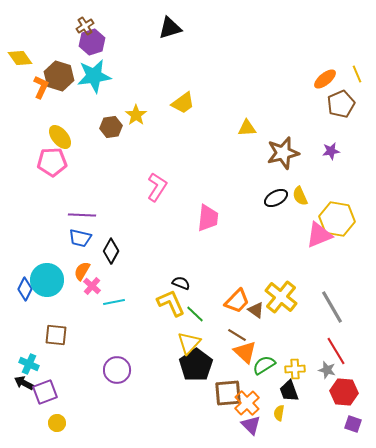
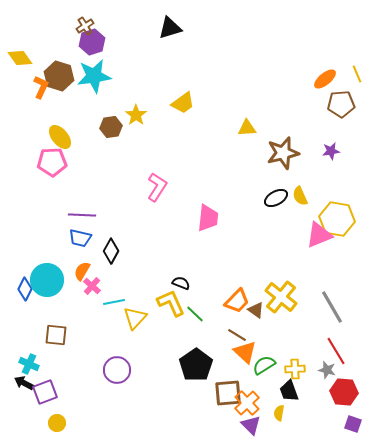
brown pentagon at (341, 104): rotated 20 degrees clockwise
yellow triangle at (189, 343): moved 54 px left, 25 px up
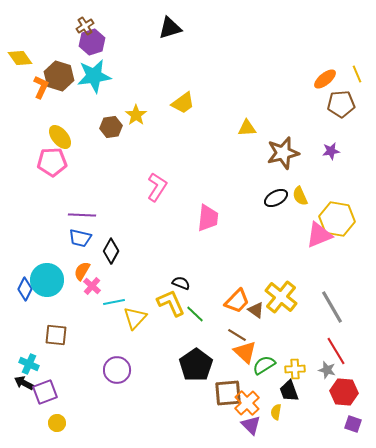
yellow semicircle at (279, 413): moved 3 px left, 1 px up
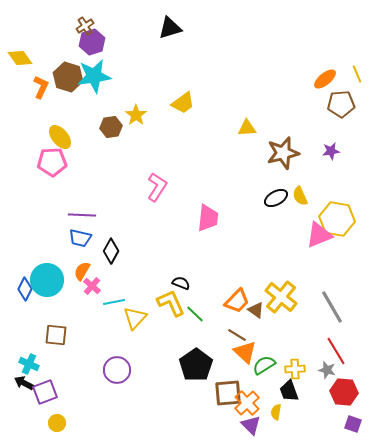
brown hexagon at (59, 76): moved 9 px right, 1 px down
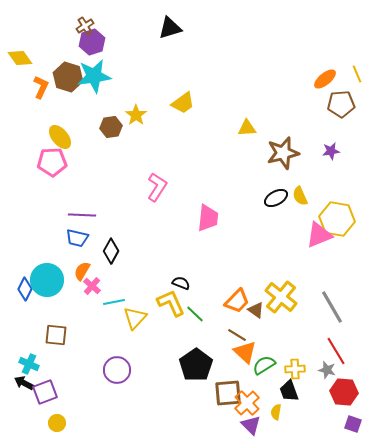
blue trapezoid at (80, 238): moved 3 px left
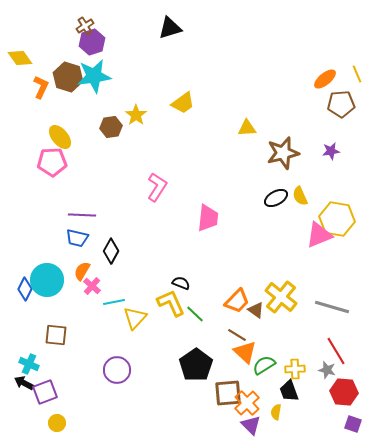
gray line at (332, 307): rotated 44 degrees counterclockwise
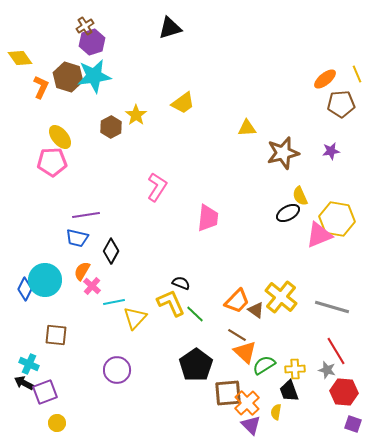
brown hexagon at (111, 127): rotated 20 degrees counterclockwise
black ellipse at (276, 198): moved 12 px right, 15 px down
purple line at (82, 215): moved 4 px right; rotated 12 degrees counterclockwise
cyan circle at (47, 280): moved 2 px left
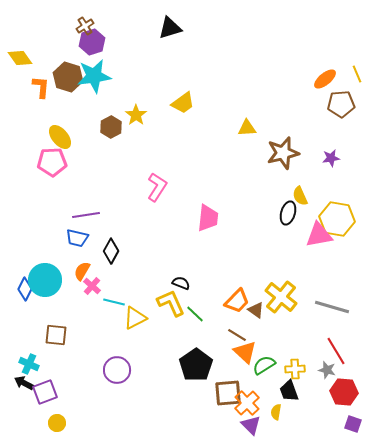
orange L-shape at (41, 87): rotated 20 degrees counterclockwise
purple star at (331, 151): moved 7 px down
black ellipse at (288, 213): rotated 45 degrees counterclockwise
pink triangle at (319, 235): rotated 12 degrees clockwise
cyan line at (114, 302): rotated 25 degrees clockwise
yellow triangle at (135, 318): rotated 20 degrees clockwise
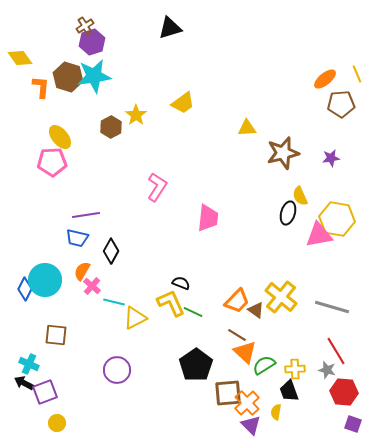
green line at (195, 314): moved 2 px left, 2 px up; rotated 18 degrees counterclockwise
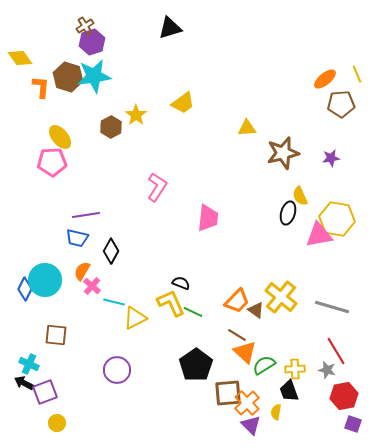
red hexagon at (344, 392): moved 4 px down; rotated 16 degrees counterclockwise
